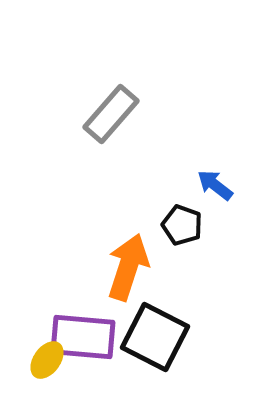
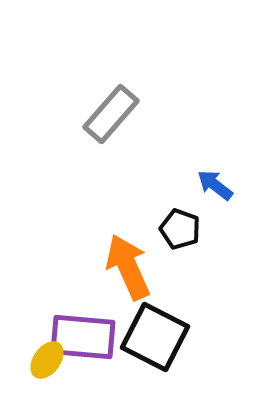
black pentagon: moved 2 px left, 4 px down
orange arrow: rotated 42 degrees counterclockwise
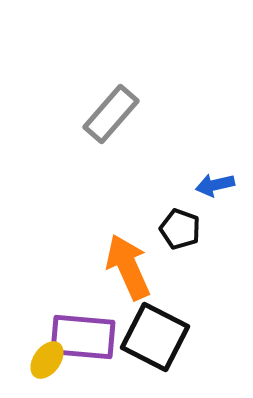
blue arrow: rotated 51 degrees counterclockwise
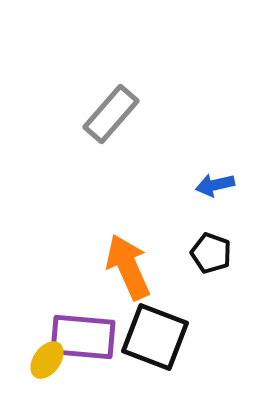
black pentagon: moved 31 px right, 24 px down
black square: rotated 6 degrees counterclockwise
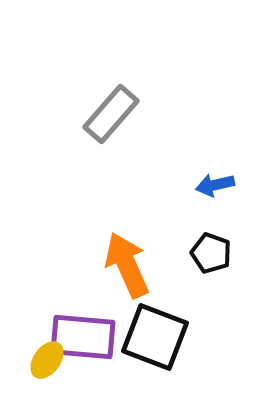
orange arrow: moved 1 px left, 2 px up
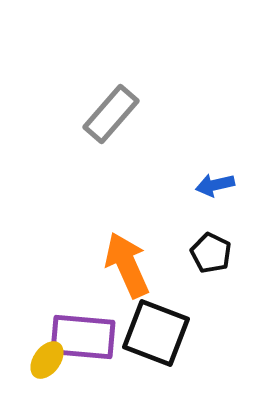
black pentagon: rotated 6 degrees clockwise
black square: moved 1 px right, 4 px up
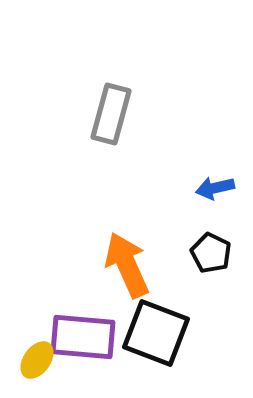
gray rectangle: rotated 26 degrees counterclockwise
blue arrow: moved 3 px down
yellow ellipse: moved 10 px left
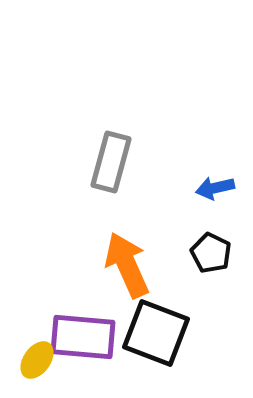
gray rectangle: moved 48 px down
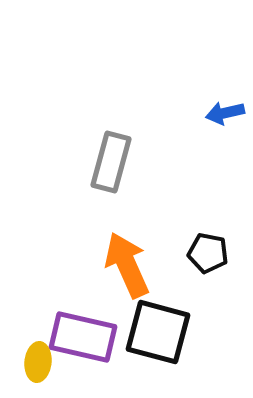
blue arrow: moved 10 px right, 75 px up
black pentagon: moved 3 px left; rotated 15 degrees counterclockwise
black square: moved 2 px right, 1 px up; rotated 6 degrees counterclockwise
purple rectangle: rotated 8 degrees clockwise
yellow ellipse: moved 1 px right, 2 px down; rotated 30 degrees counterclockwise
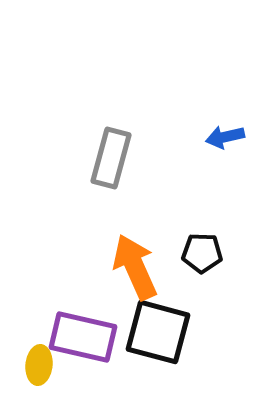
blue arrow: moved 24 px down
gray rectangle: moved 4 px up
black pentagon: moved 6 px left; rotated 9 degrees counterclockwise
orange arrow: moved 8 px right, 2 px down
yellow ellipse: moved 1 px right, 3 px down
